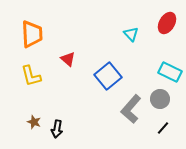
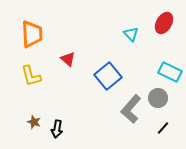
red ellipse: moved 3 px left
gray circle: moved 2 px left, 1 px up
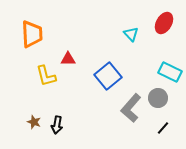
red triangle: rotated 42 degrees counterclockwise
yellow L-shape: moved 15 px right
gray L-shape: moved 1 px up
black arrow: moved 4 px up
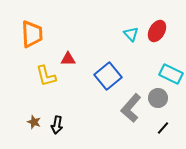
red ellipse: moved 7 px left, 8 px down
cyan rectangle: moved 1 px right, 2 px down
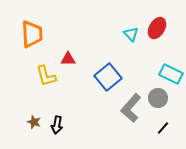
red ellipse: moved 3 px up
blue square: moved 1 px down
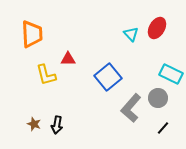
yellow L-shape: moved 1 px up
brown star: moved 2 px down
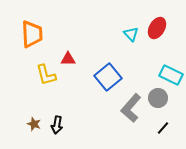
cyan rectangle: moved 1 px down
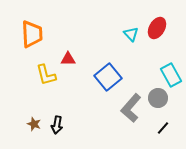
cyan rectangle: rotated 35 degrees clockwise
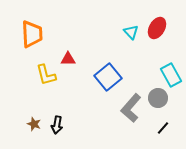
cyan triangle: moved 2 px up
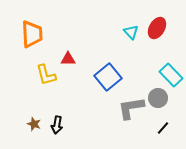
cyan rectangle: rotated 15 degrees counterclockwise
gray L-shape: rotated 40 degrees clockwise
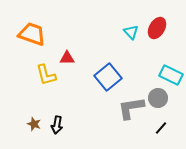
orange trapezoid: rotated 68 degrees counterclockwise
red triangle: moved 1 px left, 1 px up
cyan rectangle: rotated 20 degrees counterclockwise
black line: moved 2 px left
